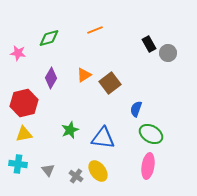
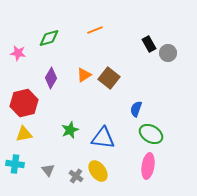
brown square: moved 1 px left, 5 px up; rotated 15 degrees counterclockwise
cyan cross: moved 3 px left
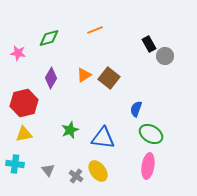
gray circle: moved 3 px left, 3 px down
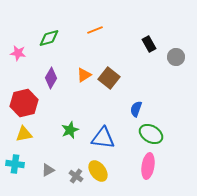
gray circle: moved 11 px right, 1 px down
gray triangle: rotated 40 degrees clockwise
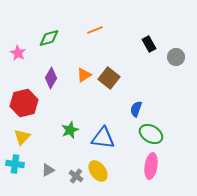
pink star: rotated 21 degrees clockwise
yellow triangle: moved 2 px left, 3 px down; rotated 36 degrees counterclockwise
pink ellipse: moved 3 px right
